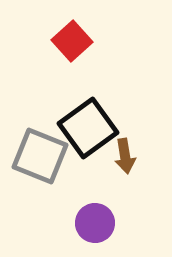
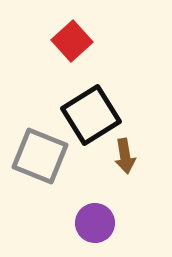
black square: moved 3 px right, 13 px up; rotated 4 degrees clockwise
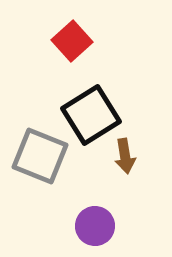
purple circle: moved 3 px down
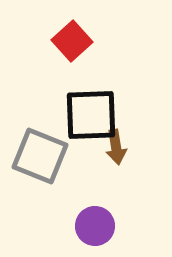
black square: rotated 30 degrees clockwise
brown arrow: moved 9 px left, 9 px up
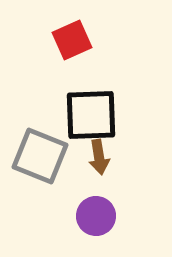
red square: moved 1 px up; rotated 18 degrees clockwise
brown arrow: moved 17 px left, 10 px down
purple circle: moved 1 px right, 10 px up
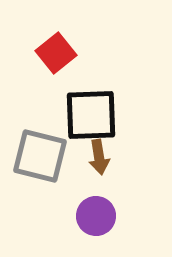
red square: moved 16 px left, 13 px down; rotated 15 degrees counterclockwise
gray square: rotated 8 degrees counterclockwise
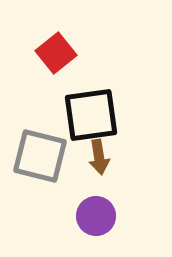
black square: rotated 6 degrees counterclockwise
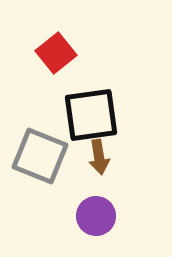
gray square: rotated 8 degrees clockwise
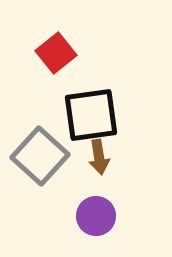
gray square: rotated 20 degrees clockwise
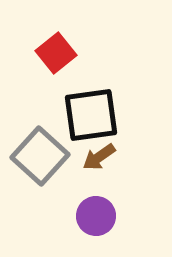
brown arrow: rotated 64 degrees clockwise
